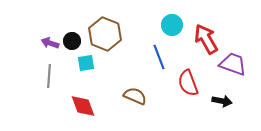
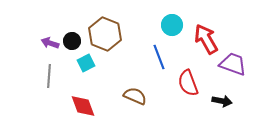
cyan square: rotated 18 degrees counterclockwise
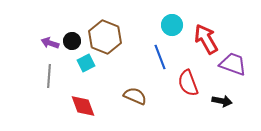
brown hexagon: moved 3 px down
blue line: moved 1 px right
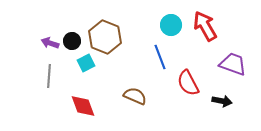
cyan circle: moved 1 px left
red arrow: moved 1 px left, 13 px up
red semicircle: rotated 8 degrees counterclockwise
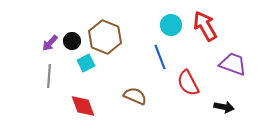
purple arrow: rotated 66 degrees counterclockwise
black arrow: moved 2 px right, 6 px down
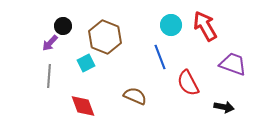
black circle: moved 9 px left, 15 px up
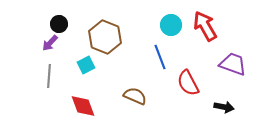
black circle: moved 4 px left, 2 px up
cyan square: moved 2 px down
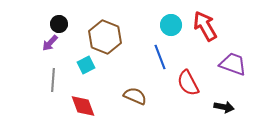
gray line: moved 4 px right, 4 px down
